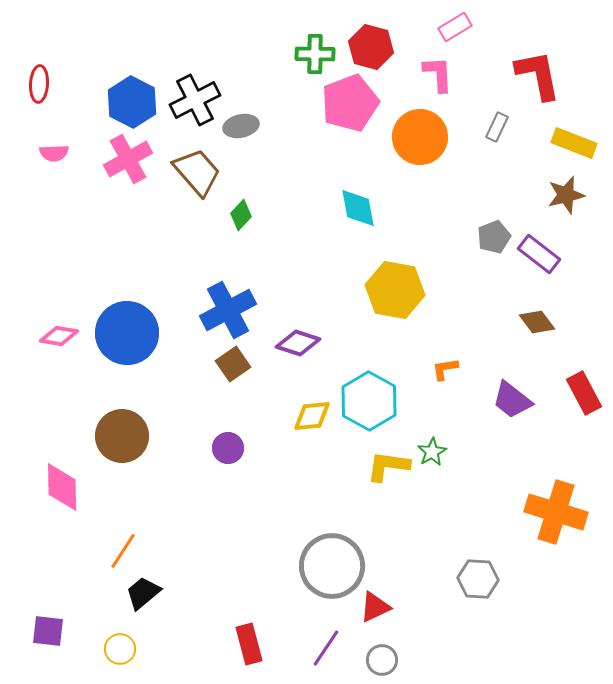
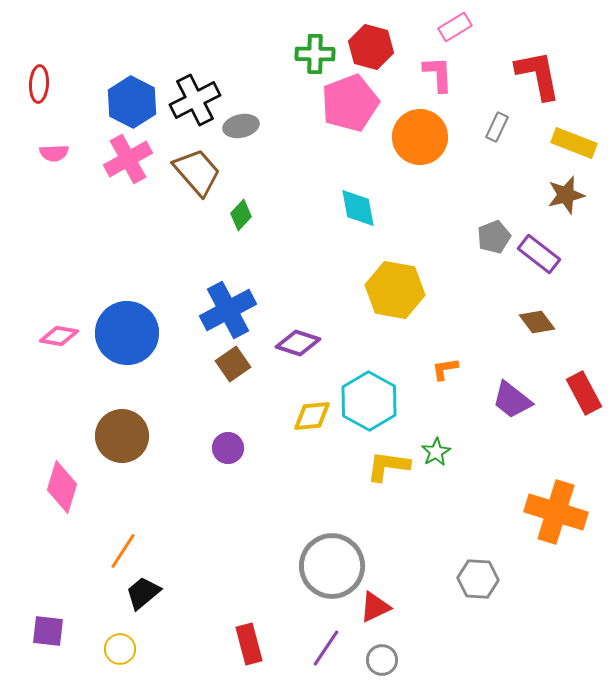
green star at (432, 452): moved 4 px right
pink diamond at (62, 487): rotated 18 degrees clockwise
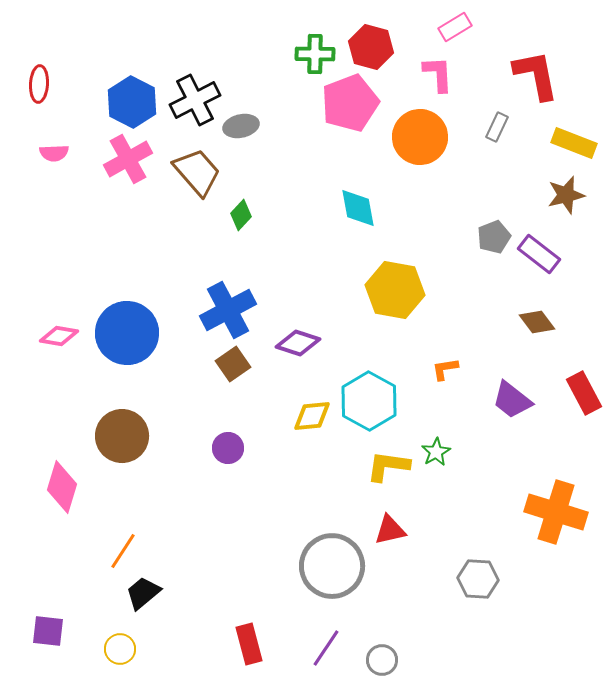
red L-shape at (538, 75): moved 2 px left
red triangle at (375, 607): moved 15 px right, 77 px up; rotated 12 degrees clockwise
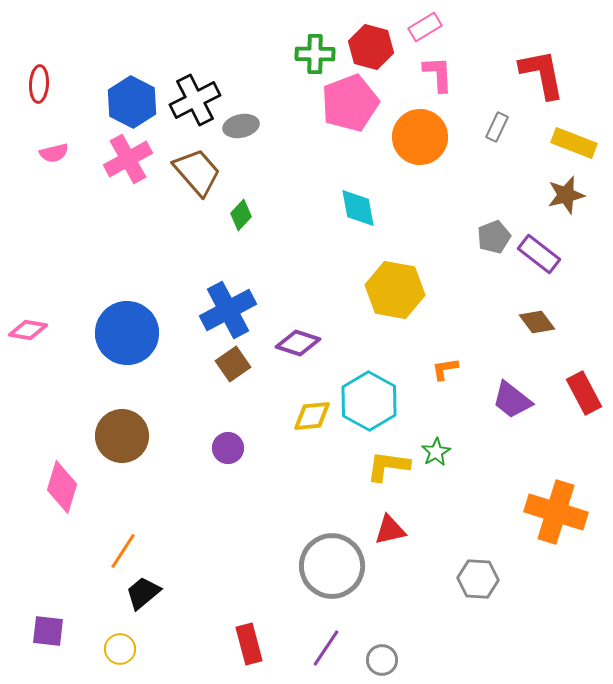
pink rectangle at (455, 27): moved 30 px left
red L-shape at (536, 75): moved 6 px right, 1 px up
pink semicircle at (54, 153): rotated 12 degrees counterclockwise
pink diamond at (59, 336): moved 31 px left, 6 px up
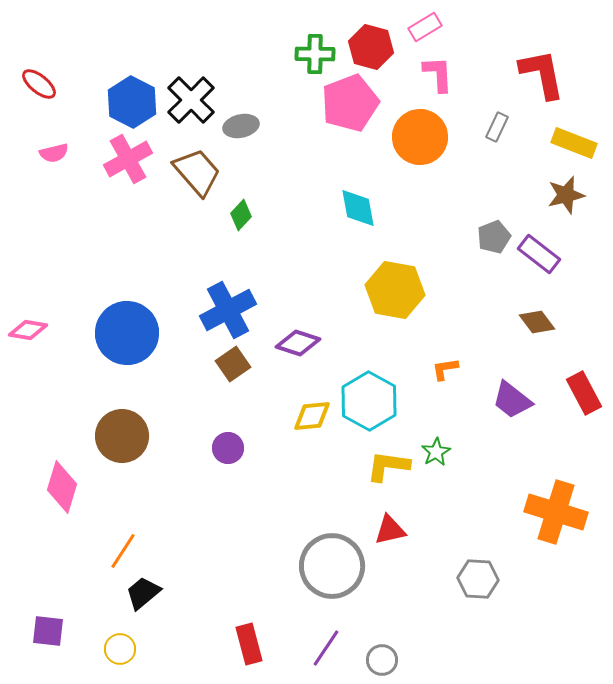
red ellipse at (39, 84): rotated 54 degrees counterclockwise
black cross at (195, 100): moved 4 px left; rotated 18 degrees counterclockwise
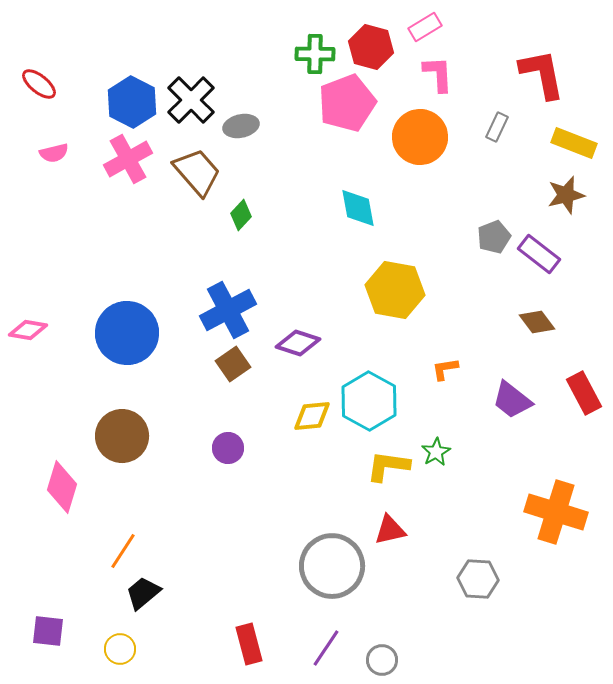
pink pentagon at (350, 103): moved 3 px left
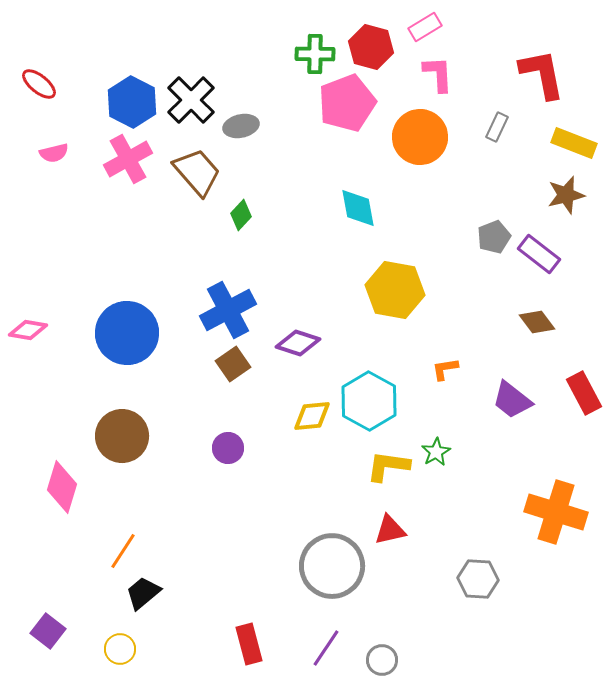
purple square at (48, 631): rotated 32 degrees clockwise
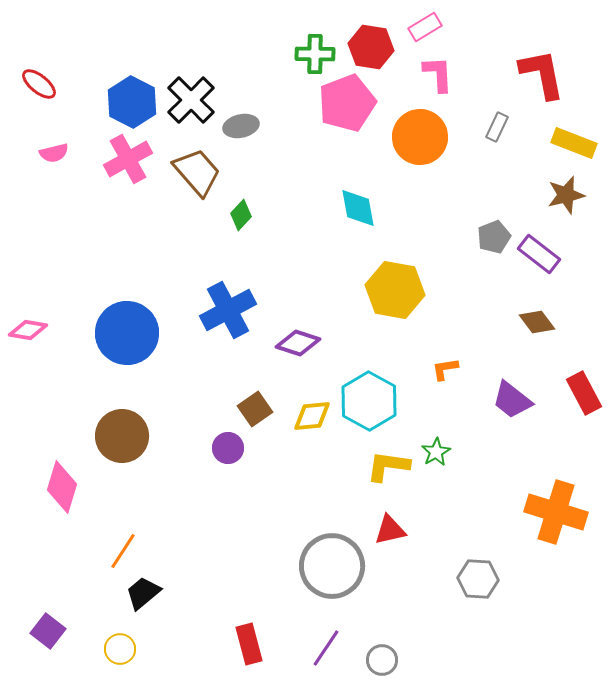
red hexagon at (371, 47): rotated 6 degrees counterclockwise
brown square at (233, 364): moved 22 px right, 45 px down
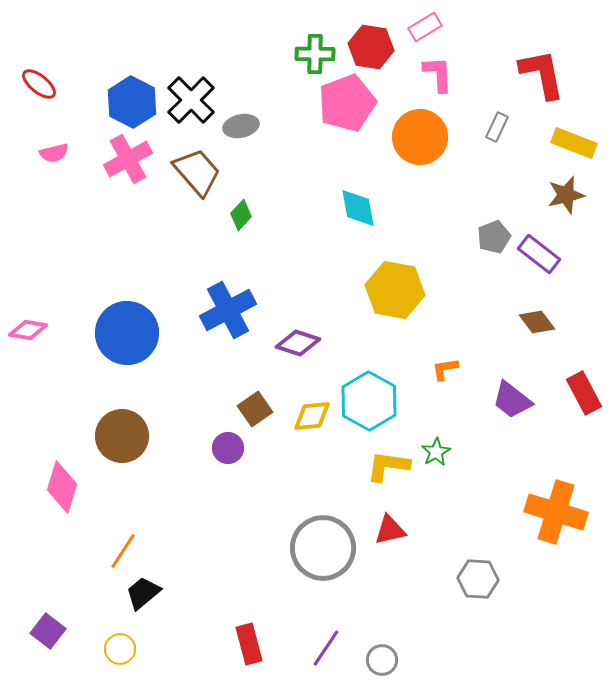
gray circle at (332, 566): moved 9 px left, 18 px up
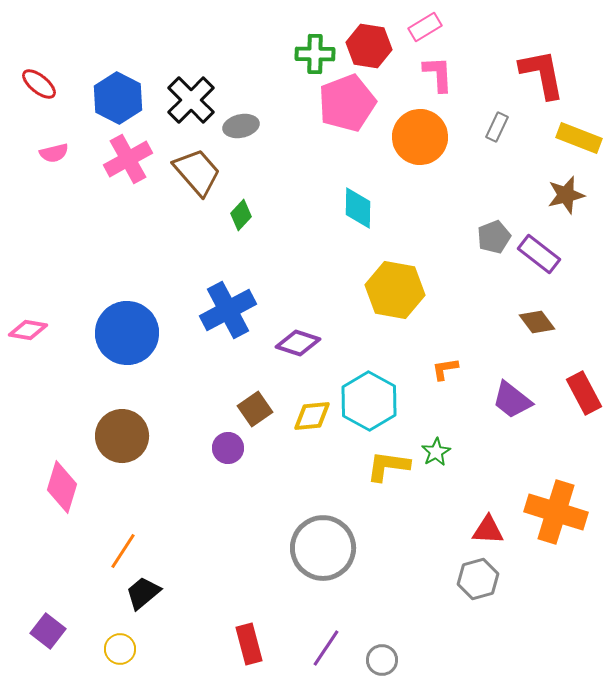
red hexagon at (371, 47): moved 2 px left, 1 px up
blue hexagon at (132, 102): moved 14 px left, 4 px up
yellow rectangle at (574, 143): moved 5 px right, 5 px up
cyan diamond at (358, 208): rotated 12 degrees clockwise
red triangle at (390, 530): moved 98 px right; rotated 16 degrees clockwise
gray hexagon at (478, 579): rotated 18 degrees counterclockwise
